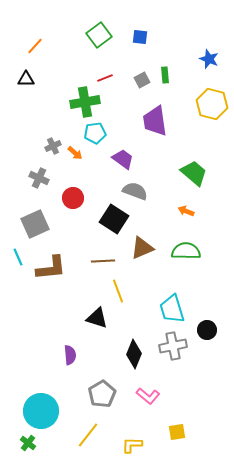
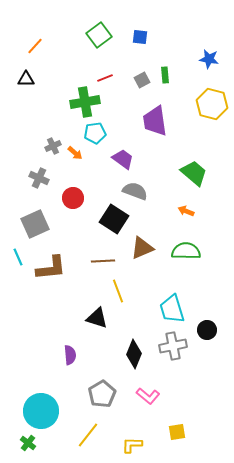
blue star at (209, 59): rotated 12 degrees counterclockwise
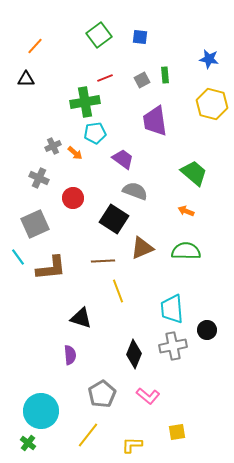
cyan line at (18, 257): rotated 12 degrees counterclockwise
cyan trapezoid at (172, 309): rotated 12 degrees clockwise
black triangle at (97, 318): moved 16 px left
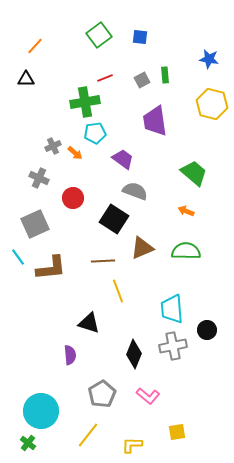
black triangle at (81, 318): moved 8 px right, 5 px down
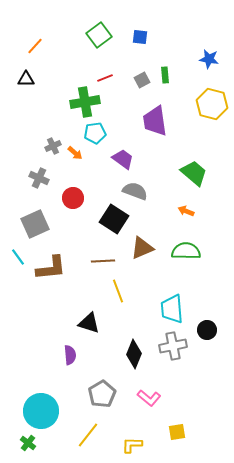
pink L-shape at (148, 396): moved 1 px right, 2 px down
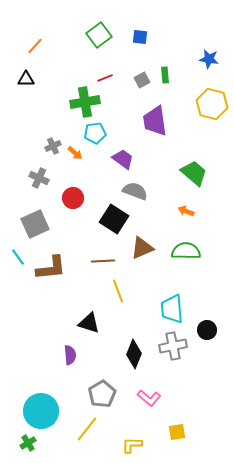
yellow line at (88, 435): moved 1 px left, 6 px up
green cross at (28, 443): rotated 21 degrees clockwise
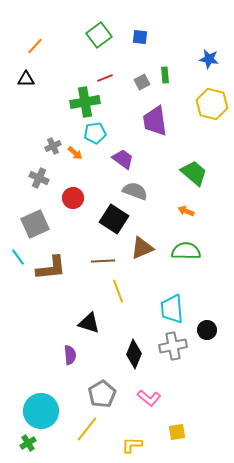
gray square at (142, 80): moved 2 px down
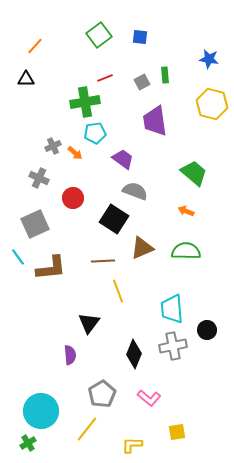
black triangle at (89, 323): rotated 50 degrees clockwise
